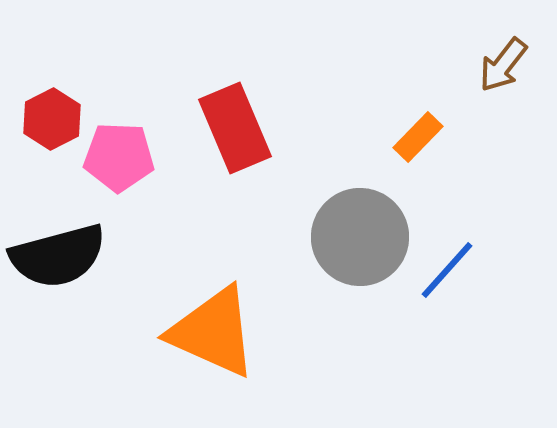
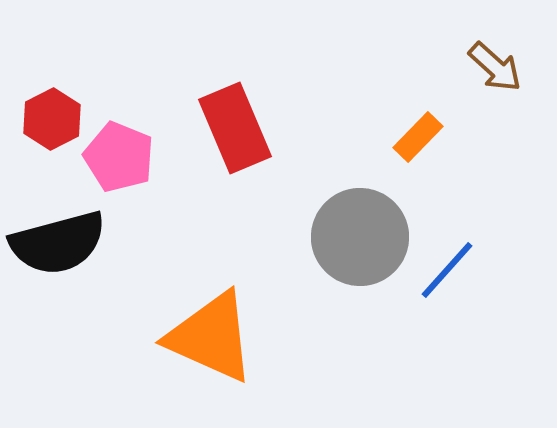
brown arrow: moved 8 px left, 2 px down; rotated 86 degrees counterclockwise
pink pentagon: rotated 20 degrees clockwise
black semicircle: moved 13 px up
orange triangle: moved 2 px left, 5 px down
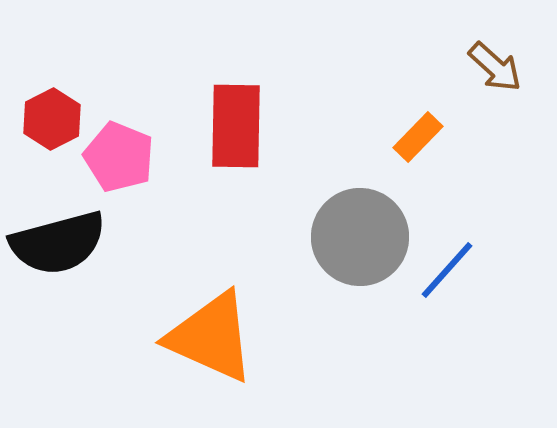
red rectangle: moved 1 px right, 2 px up; rotated 24 degrees clockwise
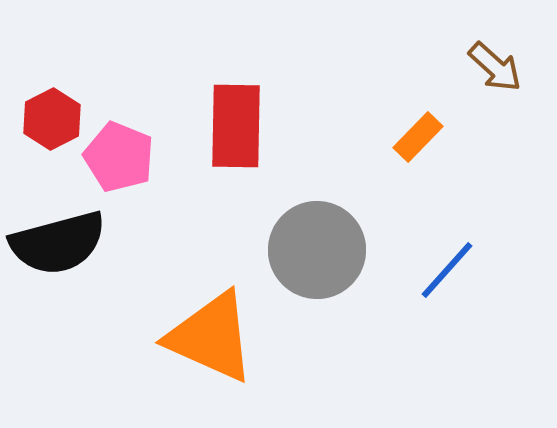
gray circle: moved 43 px left, 13 px down
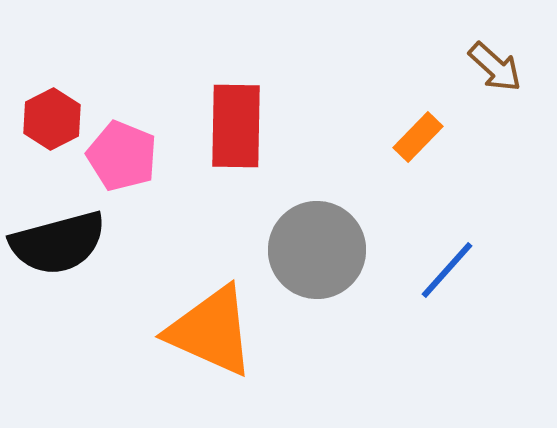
pink pentagon: moved 3 px right, 1 px up
orange triangle: moved 6 px up
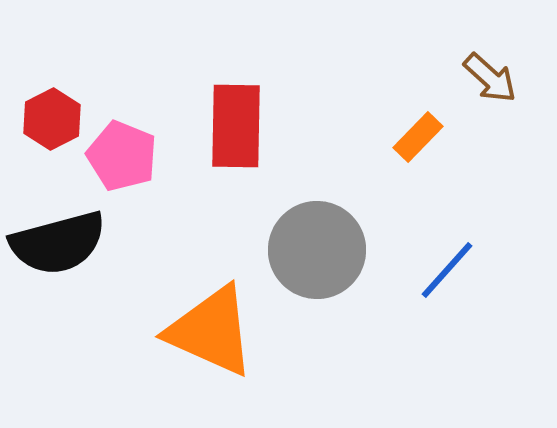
brown arrow: moved 5 px left, 11 px down
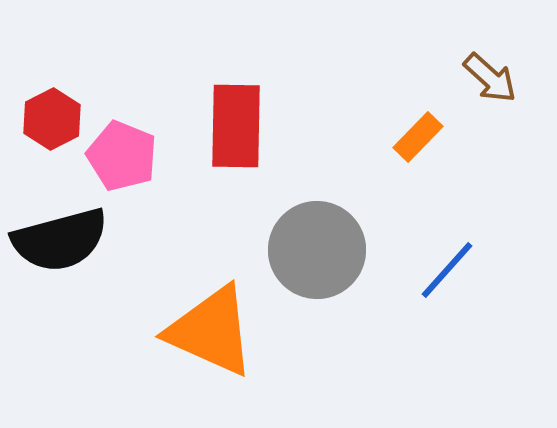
black semicircle: moved 2 px right, 3 px up
